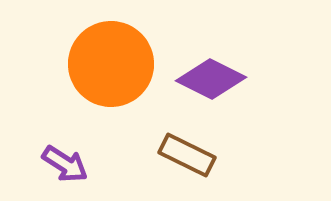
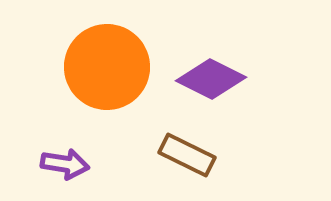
orange circle: moved 4 px left, 3 px down
purple arrow: rotated 24 degrees counterclockwise
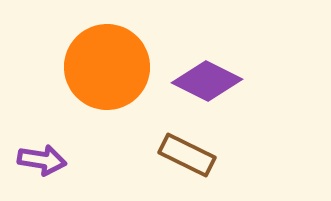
purple diamond: moved 4 px left, 2 px down
purple arrow: moved 23 px left, 4 px up
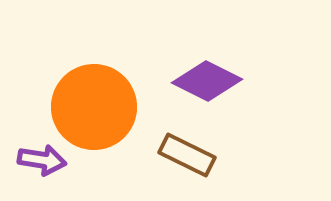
orange circle: moved 13 px left, 40 px down
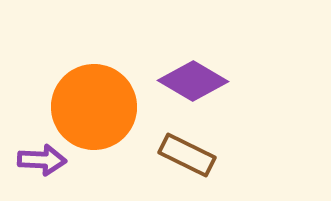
purple diamond: moved 14 px left; rotated 4 degrees clockwise
purple arrow: rotated 6 degrees counterclockwise
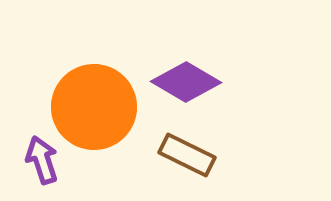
purple diamond: moved 7 px left, 1 px down
purple arrow: rotated 111 degrees counterclockwise
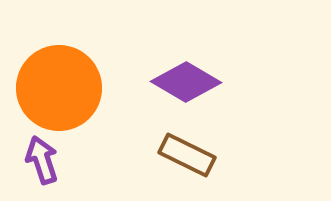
orange circle: moved 35 px left, 19 px up
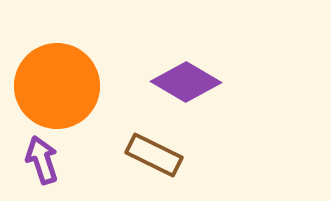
orange circle: moved 2 px left, 2 px up
brown rectangle: moved 33 px left
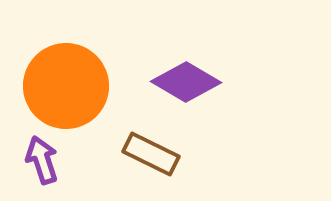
orange circle: moved 9 px right
brown rectangle: moved 3 px left, 1 px up
